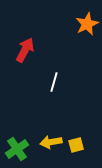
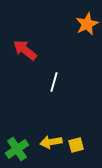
red arrow: rotated 80 degrees counterclockwise
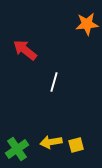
orange star: rotated 20 degrees clockwise
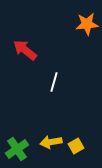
yellow square: moved 1 px down; rotated 14 degrees counterclockwise
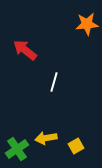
yellow arrow: moved 5 px left, 4 px up
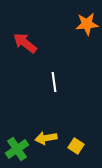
red arrow: moved 7 px up
white line: rotated 24 degrees counterclockwise
yellow square: rotated 28 degrees counterclockwise
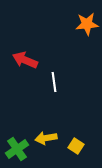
red arrow: moved 17 px down; rotated 15 degrees counterclockwise
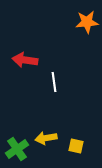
orange star: moved 2 px up
red arrow: rotated 15 degrees counterclockwise
yellow square: rotated 21 degrees counterclockwise
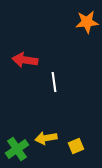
yellow square: rotated 35 degrees counterclockwise
